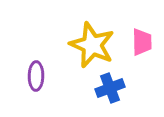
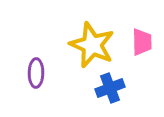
purple ellipse: moved 3 px up
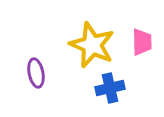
purple ellipse: rotated 12 degrees counterclockwise
blue cross: rotated 8 degrees clockwise
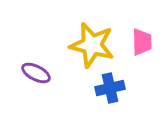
yellow star: rotated 9 degrees counterclockwise
purple ellipse: rotated 52 degrees counterclockwise
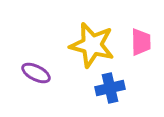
pink trapezoid: moved 1 px left
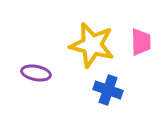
purple ellipse: rotated 16 degrees counterclockwise
blue cross: moved 2 px left, 2 px down; rotated 32 degrees clockwise
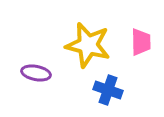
yellow star: moved 4 px left
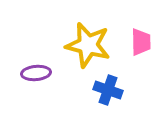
purple ellipse: rotated 16 degrees counterclockwise
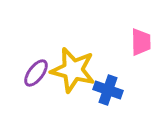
yellow star: moved 15 px left, 25 px down
purple ellipse: rotated 48 degrees counterclockwise
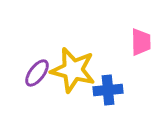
purple ellipse: moved 1 px right
blue cross: rotated 24 degrees counterclockwise
